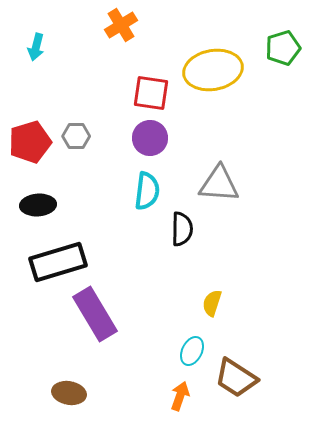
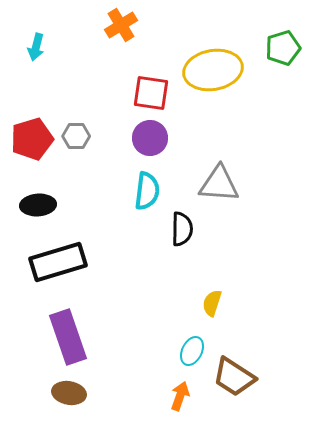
red pentagon: moved 2 px right, 3 px up
purple rectangle: moved 27 px left, 23 px down; rotated 12 degrees clockwise
brown trapezoid: moved 2 px left, 1 px up
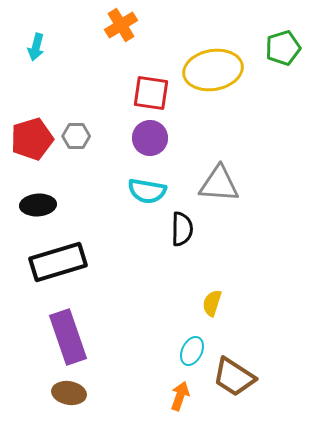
cyan semicircle: rotated 93 degrees clockwise
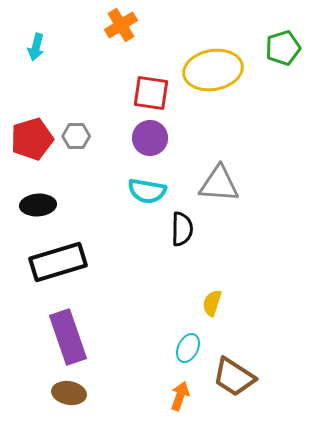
cyan ellipse: moved 4 px left, 3 px up
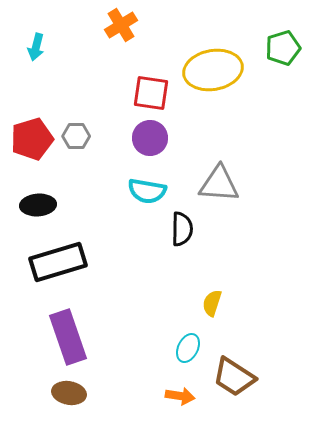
orange arrow: rotated 80 degrees clockwise
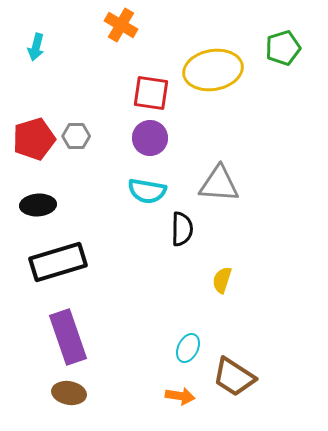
orange cross: rotated 28 degrees counterclockwise
red pentagon: moved 2 px right
yellow semicircle: moved 10 px right, 23 px up
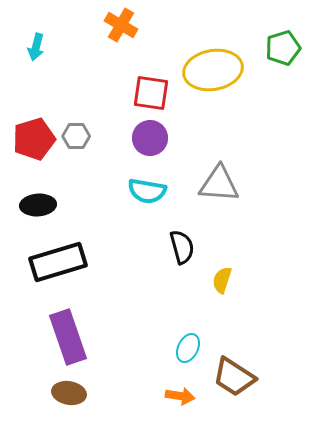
black semicircle: moved 18 px down; rotated 16 degrees counterclockwise
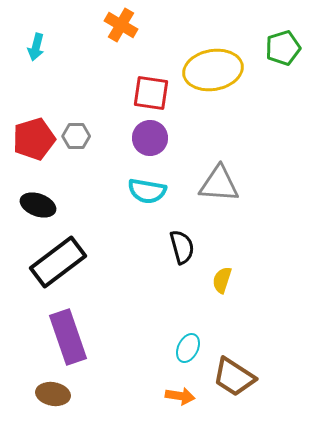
black ellipse: rotated 24 degrees clockwise
black rectangle: rotated 20 degrees counterclockwise
brown ellipse: moved 16 px left, 1 px down
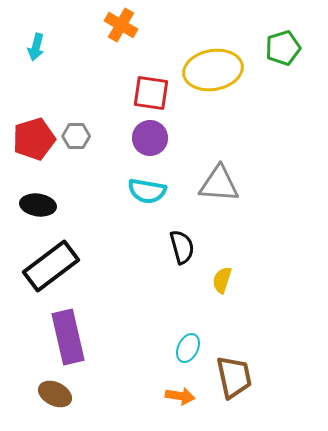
black ellipse: rotated 12 degrees counterclockwise
black rectangle: moved 7 px left, 4 px down
purple rectangle: rotated 6 degrees clockwise
brown trapezoid: rotated 135 degrees counterclockwise
brown ellipse: moved 2 px right; rotated 16 degrees clockwise
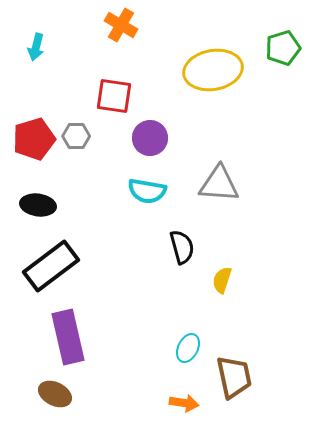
red square: moved 37 px left, 3 px down
orange arrow: moved 4 px right, 7 px down
